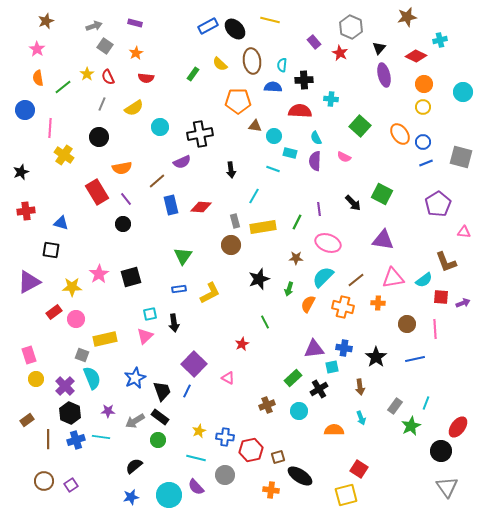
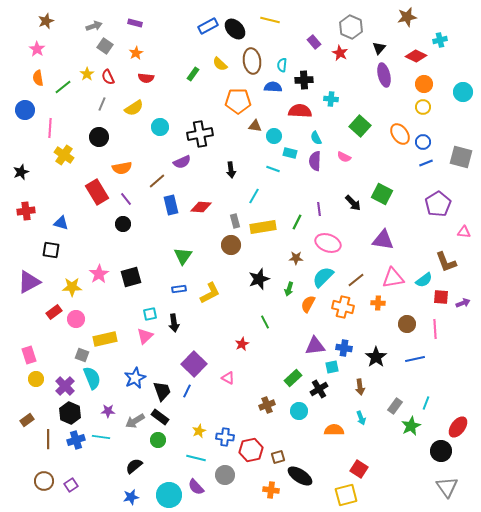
purple triangle at (314, 349): moved 1 px right, 3 px up
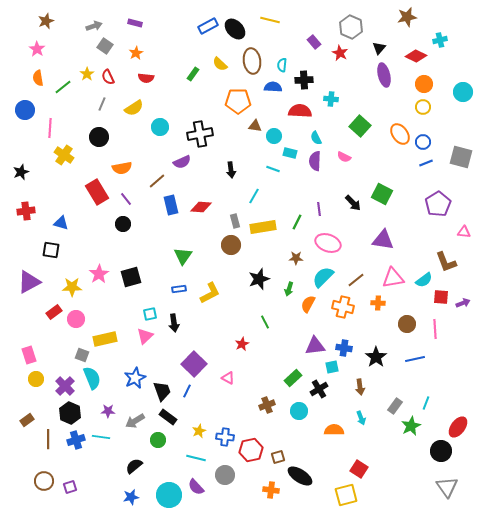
black rectangle at (160, 417): moved 8 px right
purple square at (71, 485): moved 1 px left, 2 px down; rotated 16 degrees clockwise
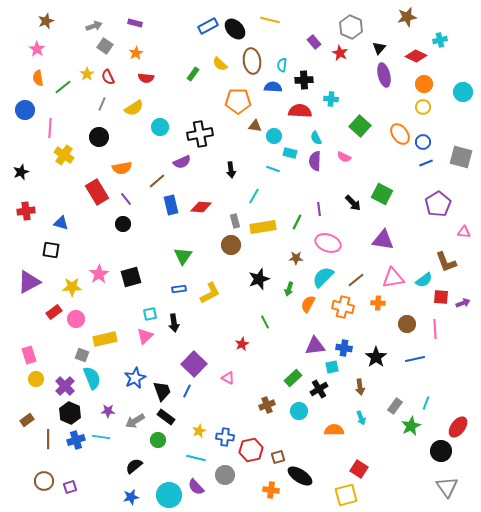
black rectangle at (168, 417): moved 2 px left
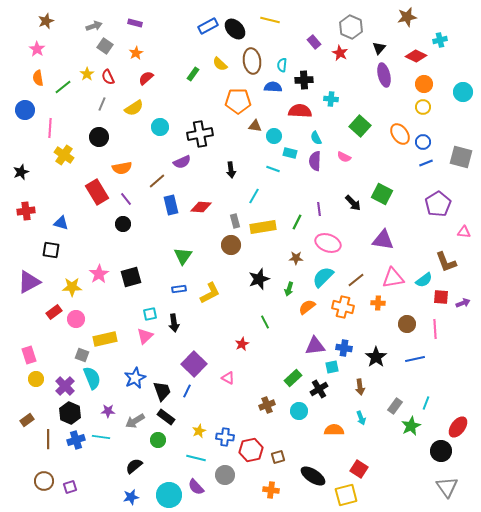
red semicircle at (146, 78): rotated 133 degrees clockwise
orange semicircle at (308, 304): moved 1 px left, 3 px down; rotated 24 degrees clockwise
black ellipse at (300, 476): moved 13 px right
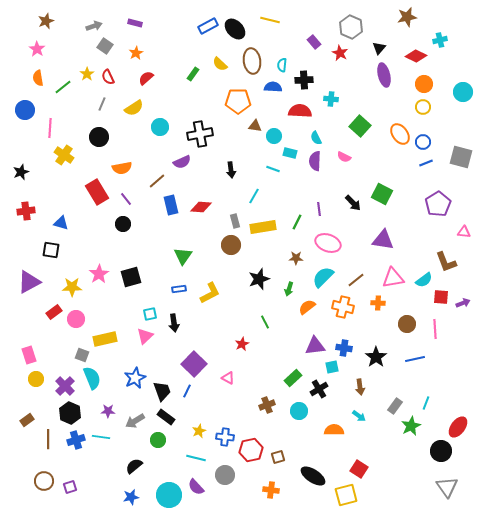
cyan arrow at (361, 418): moved 2 px left, 2 px up; rotated 32 degrees counterclockwise
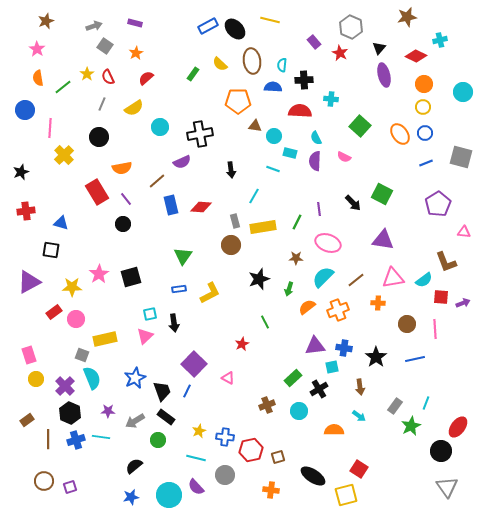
blue circle at (423, 142): moved 2 px right, 9 px up
yellow cross at (64, 155): rotated 12 degrees clockwise
orange cross at (343, 307): moved 5 px left, 3 px down; rotated 35 degrees counterclockwise
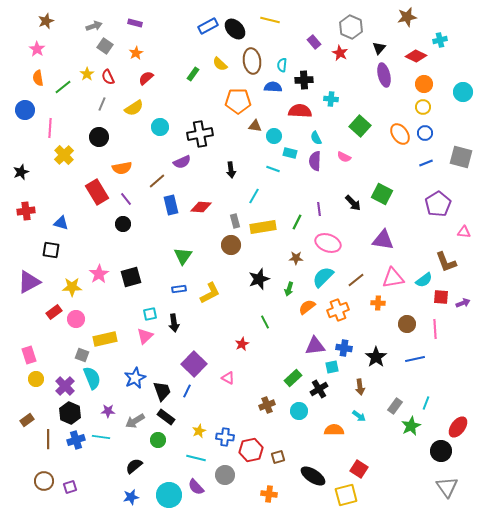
orange cross at (271, 490): moved 2 px left, 4 px down
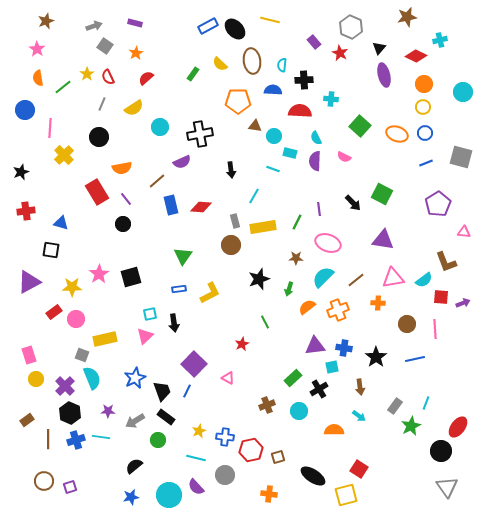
blue semicircle at (273, 87): moved 3 px down
orange ellipse at (400, 134): moved 3 px left; rotated 35 degrees counterclockwise
